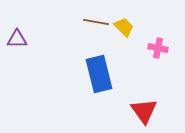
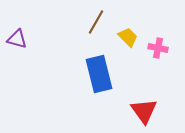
brown line: rotated 70 degrees counterclockwise
yellow trapezoid: moved 4 px right, 10 px down
purple triangle: rotated 15 degrees clockwise
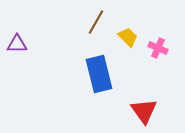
purple triangle: moved 5 px down; rotated 15 degrees counterclockwise
pink cross: rotated 12 degrees clockwise
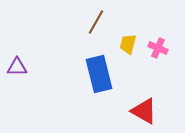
yellow trapezoid: moved 7 px down; rotated 120 degrees counterclockwise
purple triangle: moved 23 px down
red triangle: rotated 24 degrees counterclockwise
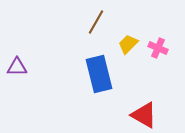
yellow trapezoid: rotated 30 degrees clockwise
red triangle: moved 4 px down
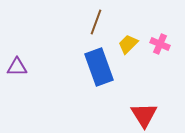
brown line: rotated 10 degrees counterclockwise
pink cross: moved 2 px right, 4 px up
blue rectangle: moved 7 px up; rotated 6 degrees counterclockwise
red triangle: rotated 28 degrees clockwise
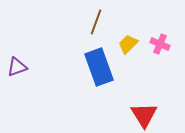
purple triangle: rotated 20 degrees counterclockwise
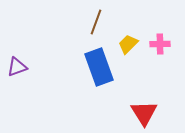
pink cross: rotated 24 degrees counterclockwise
red triangle: moved 2 px up
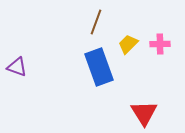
purple triangle: rotated 40 degrees clockwise
